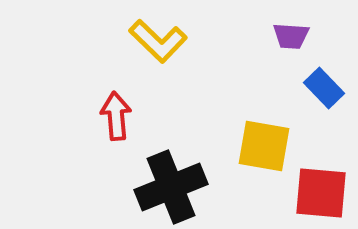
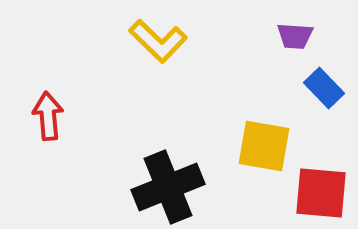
purple trapezoid: moved 4 px right
red arrow: moved 68 px left
black cross: moved 3 px left
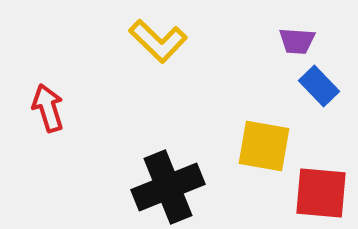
purple trapezoid: moved 2 px right, 5 px down
blue rectangle: moved 5 px left, 2 px up
red arrow: moved 8 px up; rotated 12 degrees counterclockwise
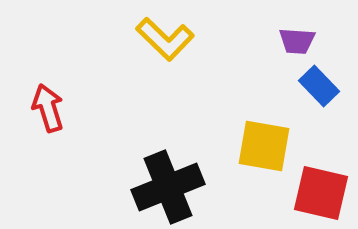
yellow L-shape: moved 7 px right, 2 px up
red square: rotated 8 degrees clockwise
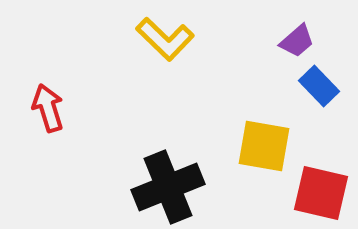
purple trapezoid: rotated 45 degrees counterclockwise
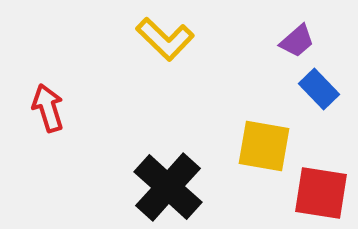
blue rectangle: moved 3 px down
black cross: rotated 26 degrees counterclockwise
red square: rotated 4 degrees counterclockwise
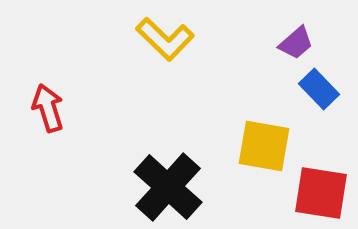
purple trapezoid: moved 1 px left, 2 px down
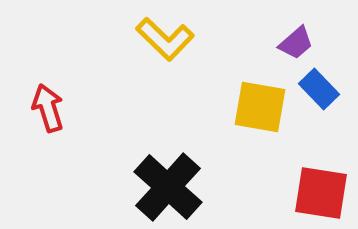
yellow square: moved 4 px left, 39 px up
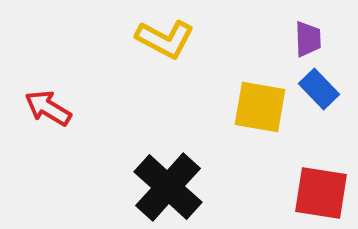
yellow L-shape: rotated 16 degrees counterclockwise
purple trapezoid: moved 12 px right, 4 px up; rotated 51 degrees counterclockwise
red arrow: rotated 42 degrees counterclockwise
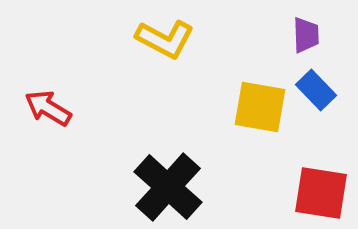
purple trapezoid: moved 2 px left, 4 px up
blue rectangle: moved 3 px left, 1 px down
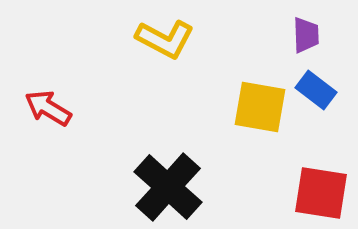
blue rectangle: rotated 9 degrees counterclockwise
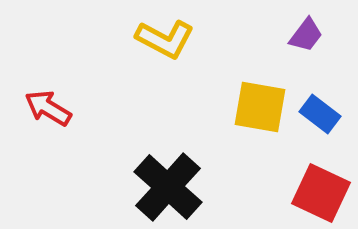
purple trapezoid: rotated 39 degrees clockwise
blue rectangle: moved 4 px right, 24 px down
red square: rotated 16 degrees clockwise
